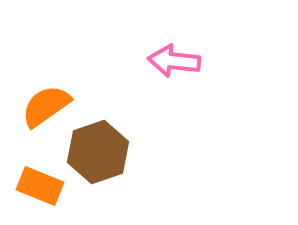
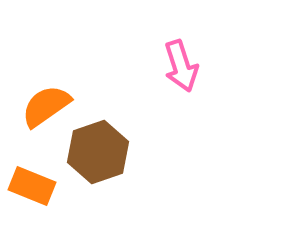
pink arrow: moved 7 px right, 5 px down; rotated 114 degrees counterclockwise
orange rectangle: moved 8 px left
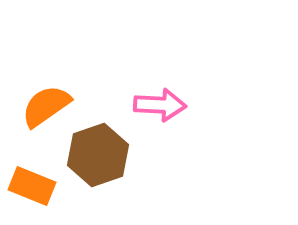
pink arrow: moved 21 px left, 39 px down; rotated 69 degrees counterclockwise
brown hexagon: moved 3 px down
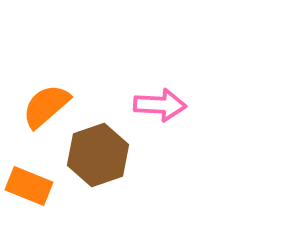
orange semicircle: rotated 6 degrees counterclockwise
orange rectangle: moved 3 px left
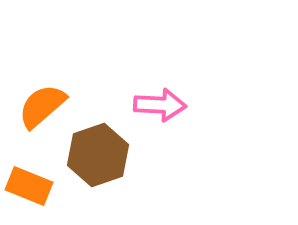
orange semicircle: moved 4 px left
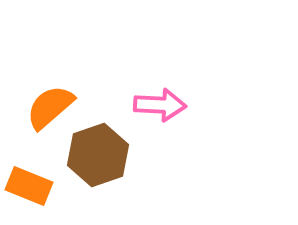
orange semicircle: moved 8 px right, 1 px down
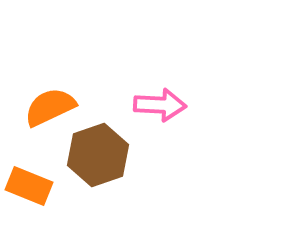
orange semicircle: rotated 16 degrees clockwise
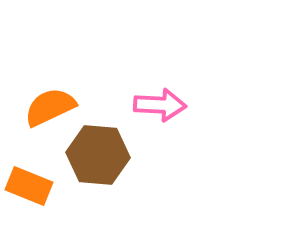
brown hexagon: rotated 24 degrees clockwise
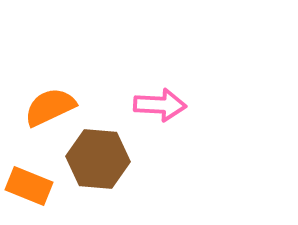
brown hexagon: moved 4 px down
